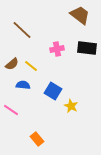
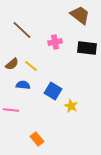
pink cross: moved 2 px left, 7 px up
pink line: rotated 28 degrees counterclockwise
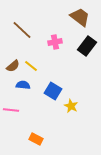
brown trapezoid: moved 2 px down
black rectangle: moved 2 px up; rotated 60 degrees counterclockwise
brown semicircle: moved 1 px right, 2 px down
orange rectangle: moved 1 px left; rotated 24 degrees counterclockwise
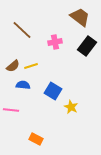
yellow line: rotated 56 degrees counterclockwise
yellow star: moved 1 px down
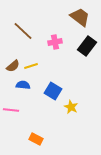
brown line: moved 1 px right, 1 px down
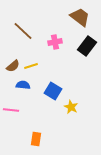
orange rectangle: rotated 72 degrees clockwise
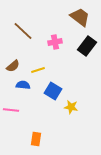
yellow line: moved 7 px right, 4 px down
yellow star: rotated 16 degrees counterclockwise
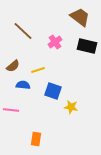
pink cross: rotated 24 degrees counterclockwise
black rectangle: rotated 66 degrees clockwise
blue square: rotated 12 degrees counterclockwise
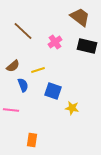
blue semicircle: rotated 64 degrees clockwise
yellow star: moved 1 px right, 1 px down
orange rectangle: moved 4 px left, 1 px down
